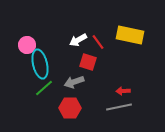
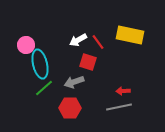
pink circle: moved 1 px left
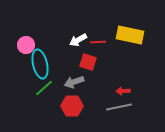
red line: rotated 56 degrees counterclockwise
red hexagon: moved 2 px right, 2 px up
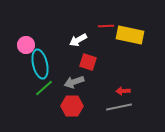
red line: moved 8 px right, 16 px up
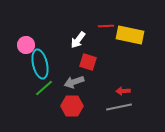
white arrow: rotated 24 degrees counterclockwise
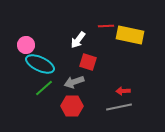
cyan ellipse: rotated 52 degrees counterclockwise
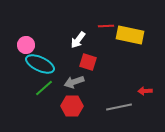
red arrow: moved 22 px right
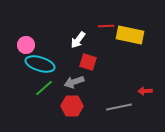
cyan ellipse: rotated 8 degrees counterclockwise
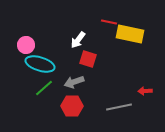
red line: moved 3 px right, 4 px up; rotated 14 degrees clockwise
yellow rectangle: moved 1 px up
red square: moved 3 px up
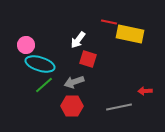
green line: moved 3 px up
